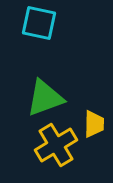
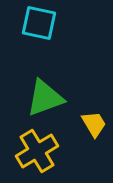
yellow trapezoid: rotated 32 degrees counterclockwise
yellow cross: moved 19 px left, 6 px down
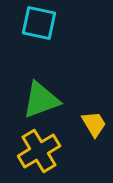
green triangle: moved 4 px left, 2 px down
yellow cross: moved 2 px right
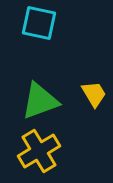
green triangle: moved 1 px left, 1 px down
yellow trapezoid: moved 30 px up
